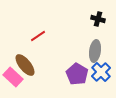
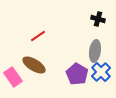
brown ellipse: moved 9 px right; rotated 20 degrees counterclockwise
pink rectangle: rotated 12 degrees clockwise
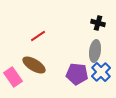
black cross: moved 4 px down
purple pentagon: rotated 25 degrees counterclockwise
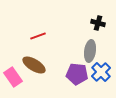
red line: rotated 14 degrees clockwise
gray ellipse: moved 5 px left
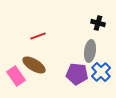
pink rectangle: moved 3 px right, 1 px up
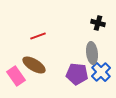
gray ellipse: moved 2 px right, 2 px down; rotated 15 degrees counterclockwise
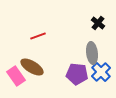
black cross: rotated 24 degrees clockwise
brown ellipse: moved 2 px left, 2 px down
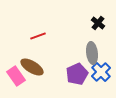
purple pentagon: rotated 30 degrees counterclockwise
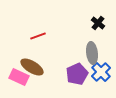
pink rectangle: moved 3 px right, 1 px down; rotated 30 degrees counterclockwise
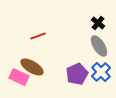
gray ellipse: moved 7 px right, 7 px up; rotated 25 degrees counterclockwise
